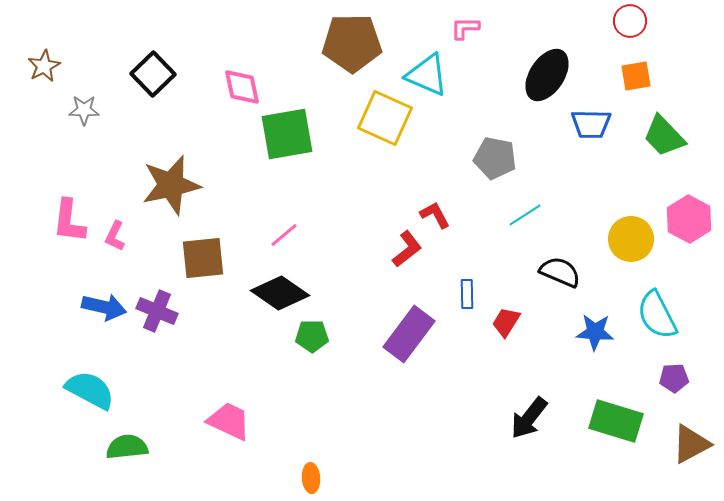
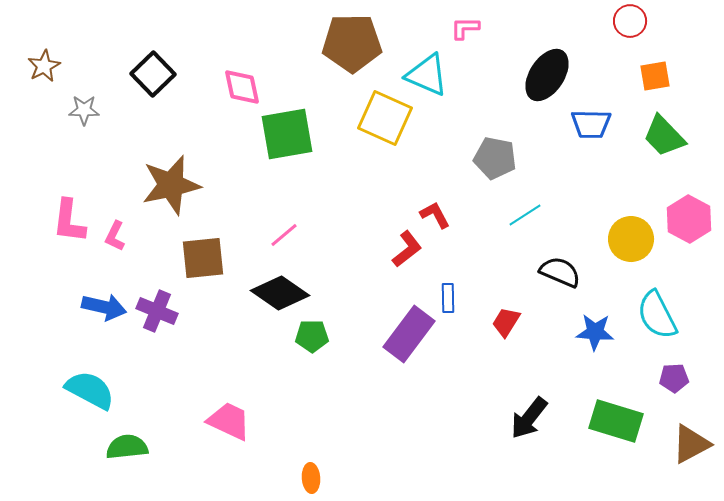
orange square at (636, 76): moved 19 px right
blue rectangle at (467, 294): moved 19 px left, 4 px down
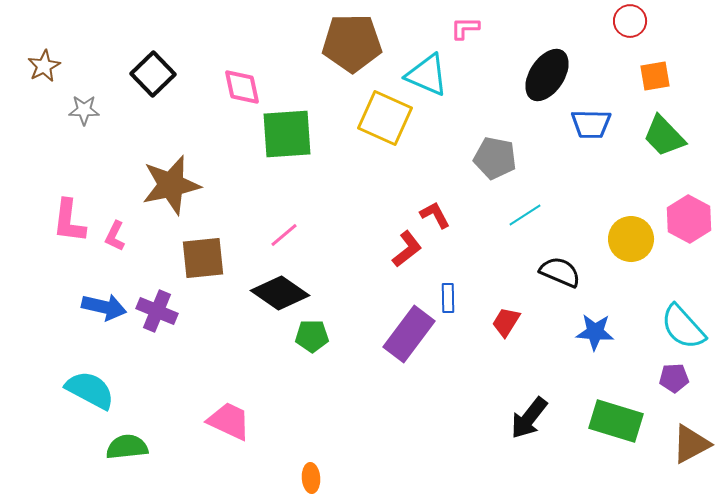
green square at (287, 134): rotated 6 degrees clockwise
cyan semicircle at (657, 315): moved 26 px right, 12 px down; rotated 15 degrees counterclockwise
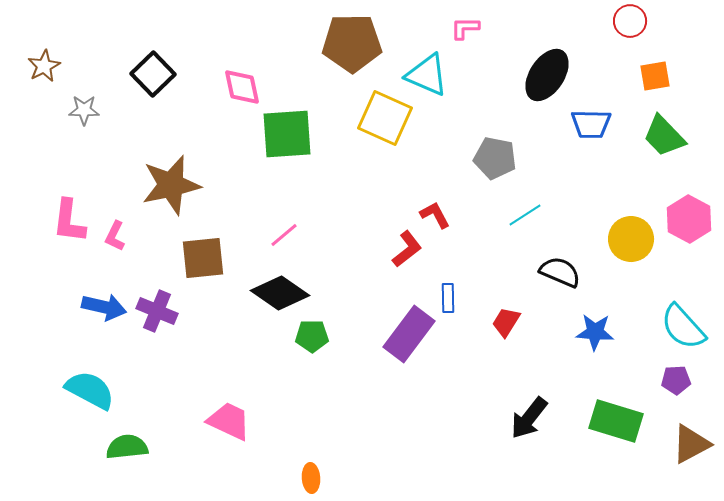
purple pentagon at (674, 378): moved 2 px right, 2 px down
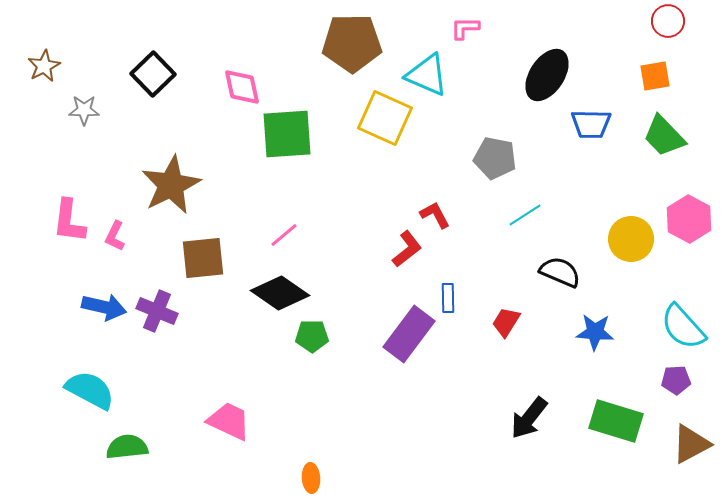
red circle at (630, 21): moved 38 px right
brown star at (171, 185): rotated 14 degrees counterclockwise
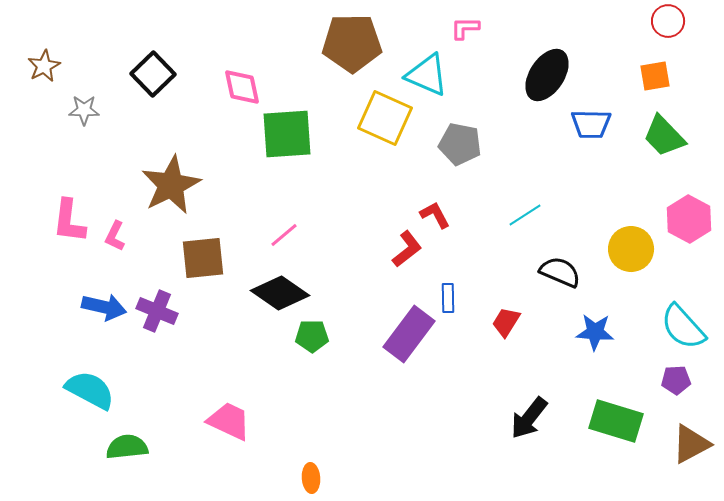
gray pentagon at (495, 158): moved 35 px left, 14 px up
yellow circle at (631, 239): moved 10 px down
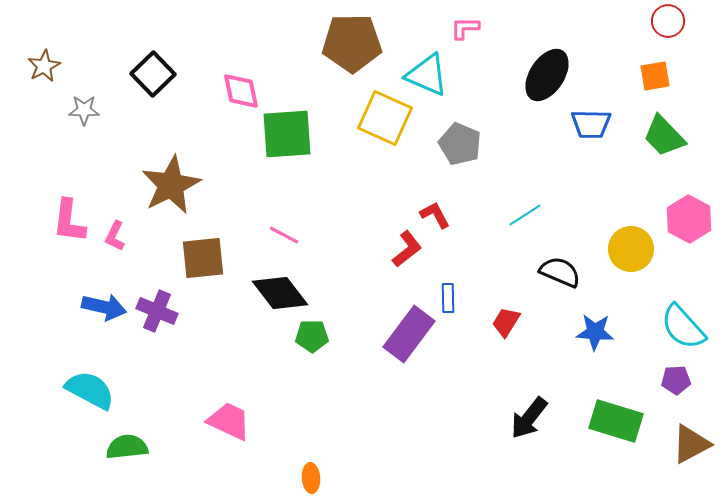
pink diamond at (242, 87): moved 1 px left, 4 px down
gray pentagon at (460, 144): rotated 12 degrees clockwise
pink line at (284, 235): rotated 68 degrees clockwise
black diamond at (280, 293): rotated 18 degrees clockwise
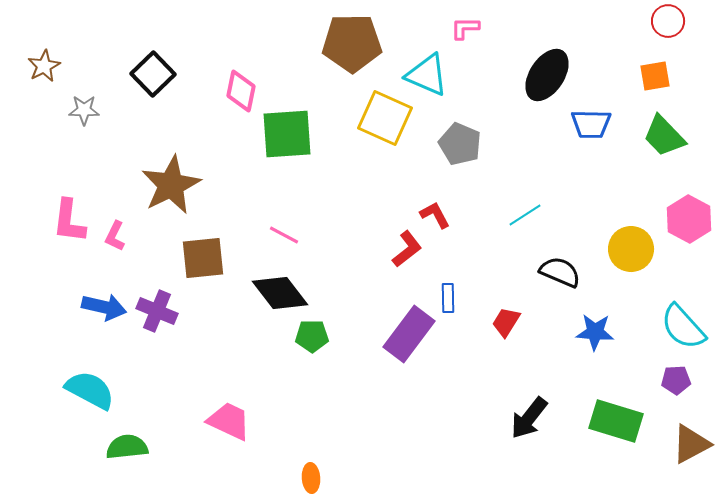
pink diamond at (241, 91): rotated 24 degrees clockwise
